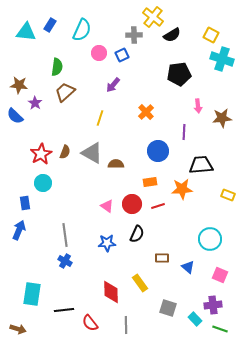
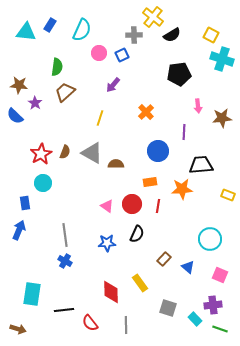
red line at (158, 206): rotated 64 degrees counterclockwise
brown rectangle at (162, 258): moved 2 px right, 1 px down; rotated 48 degrees counterclockwise
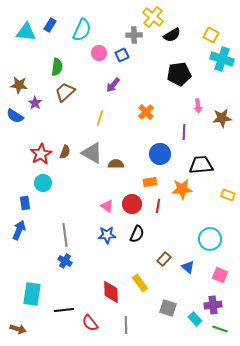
blue semicircle at (15, 116): rotated 12 degrees counterclockwise
blue circle at (158, 151): moved 2 px right, 3 px down
blue star at (107, 243): moved 8 px up
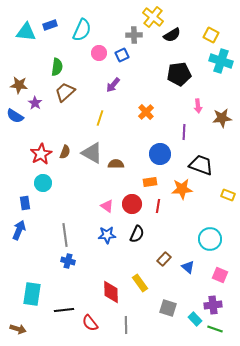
blue rectangle at (50, 25): rotated 40 degrees clockwise
cyan cross at (222, 59): moved 1 px left, 2 px down
black trapezoid at (201, 165): rotated 25 degrees clockwise
blue cross at (65, 261): moved 3 px right; rotated 16 degrees counterclockwise
green line at (220, 329): moved 5 px left
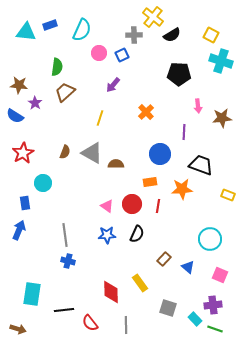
black pentagon at (179, 74): rotated 10 degrees clockwise
red star at (41, 154): moved 18 px left, 1 px up
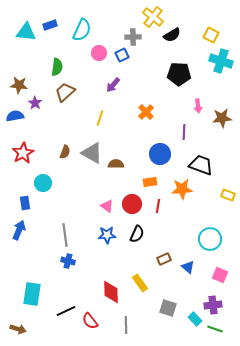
gray cross at (134, 35): moved 1 px left, 2 px down
blue semicircle at (15, 116): rotated 138 degrees clockwise
brown rectangle at (164, 259): rotated 24 degrees clockwise
black line at (64, 310): moved 2 px right, 1 px down; rotated 18 degrees counterclockwise
red semicircle at (90, 323): moved 2 px up
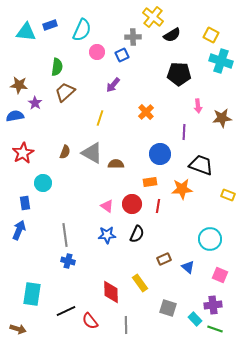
pink circle at (99, 53): moved 2 px left, 1 px up
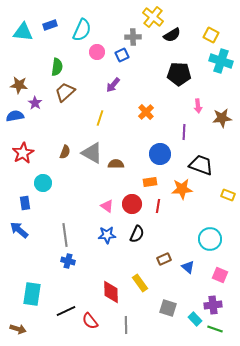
cyan triangle at (26, 32): moved 3 px left
blue arrow at (19, 230): rotated 72 degrees counterclockwise
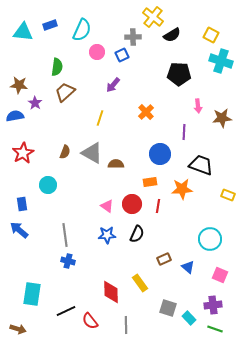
cyan circle at (43, 183): moved 5 px right, 2 px down
blue rectangle at (25, 203): moved 3 px left, 1 px down
cyan rectangle at (195, 319): moved 6 px left, 1 px up
